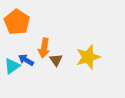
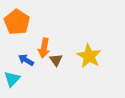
yellow star: moved 1 px right, 1 px up; rotated 25 degrees counterclockwise
cyan triangle: moved 13 px down; rotated 12 degrees counterclockwise
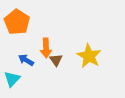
orange arrow: moved 2 px right; rotated 12 degrees counterclockwise
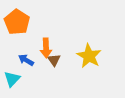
brown triangle: moved 2 px left
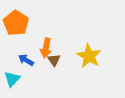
orange pentagon: moved 1 px left, 1 px down
orange arrow: rotated 12 degrees clockwise
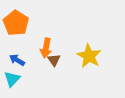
blue arrow: moved 9 px left
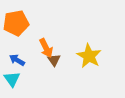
orange pentagon: rotated 30 degrees clockwise
orange arrow: rotated 36 degrees counterclockwise
cyan triangle: rotated 18 degrees counterclockwise
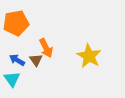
brown triangle: moved 18 px left
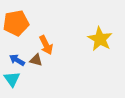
orange arrow: moved 3 px up
yellow star: moved 11 px right, 17 px up
brown triangle: rotated 40 degrees counterclockwise
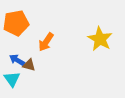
orange arrow: moved 3 px up; rotated 60 degrees clockwise
brown triangle: moved 7 px left, 5 px down
